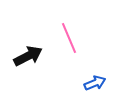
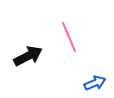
pink line: moved 1 px up
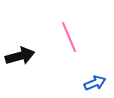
black arrow: moved 8 px left; rotated 12 degrees clockwise
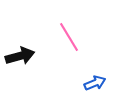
pink line: rotated 8 degrees counterclockwise
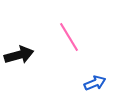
black arrow: moved 1 px left, 1 px up
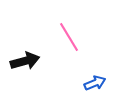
black arrow: moved 6 px right, 6 px down
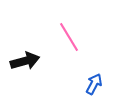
blue arrow: moved 1 px left, 1 px down; rotated 40 degrees counterclockwise
